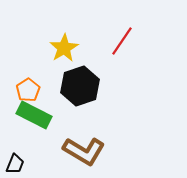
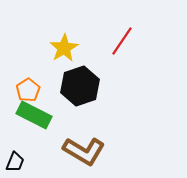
black trapezoid: moved 2 px up
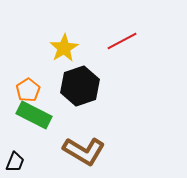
red line: rotated 28 degrees clockwise
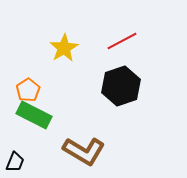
black hexagon: moved 41 px right
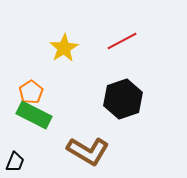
black hexagon: moved 2 px right, 13 px down
orange pentagon: moved 3 px right, 2 px down
brown L-shape: moved 4 px right
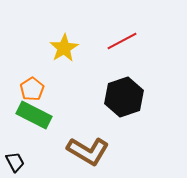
orange pentagon: moved 1 px right, 3 px up
black hexagon: moved 1 px right, 2 px up
black trapezoid: rotated 50 degrees counterclockwise
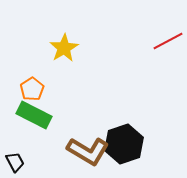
red line: moved 46 px right
black hexagon: moved 47 px down
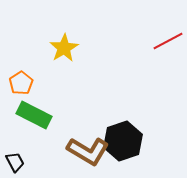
orange pentagon: moved 11 px left, 6 px up
black hexagon: moved 1 px left, 3 px up
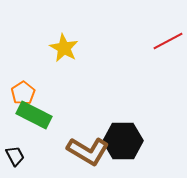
yellow star: rotated 12 degrees counterclockwise
orange pentagon: moved 2 px right, 10 px down
black hexagon: rotated 18 degrees clockwise
black trapezoid: moved 6 px up
